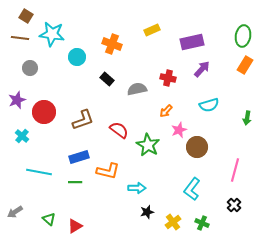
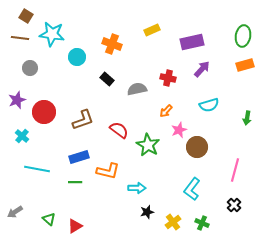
orange rectangle: rotated 42 degrees clockwise
cyan line: moved 2 px left, 3 px up
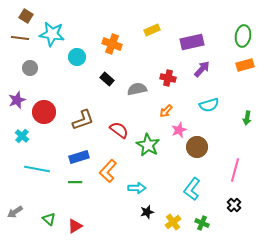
orange L-shape: rotated 120 degrees clockwise
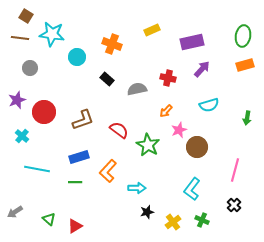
green cross: moved 3 px up
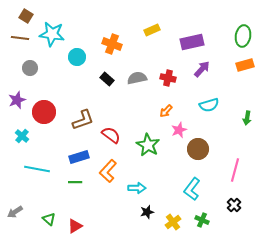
gray semicircle: moved 11 px up
red semicircle: moved 8 px left, 5 px down
brown circle: moved 1 px right, 2 px down
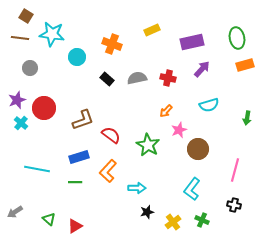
green ellipse: moved 6 px left, 2 px down; rotated 20 degrees counterclockwise
red circle: moved 4 px up
cyan cross: moved 1 px left, 13 px up
black cross: rotated 32 degrees counterclockwise
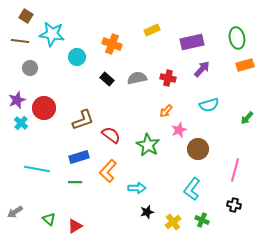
brown line: moved 3 px down
green arrow: rotated 32 degrees clockwise
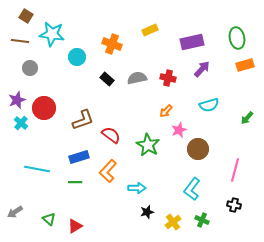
yellow rectangle: moved 2 px left
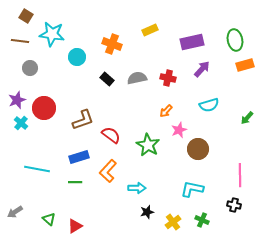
green ellipse: moved 2 px left, 2 px down
pink line: moved 5 px right, 5 px down; rotated 15 degrees counterclockwise
cyan L-shape: rotated 65 degrees clockwise
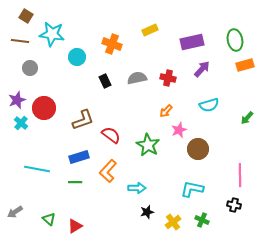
black rectangle: moved 2 px left, 2 px down; rotated 24 degrees clockwise
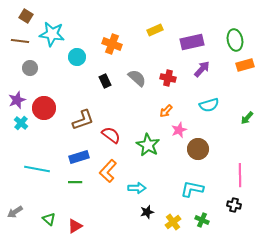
yellow rectangle: moved 5 px right
gray semicircle: rotated 54 degrees clockwise
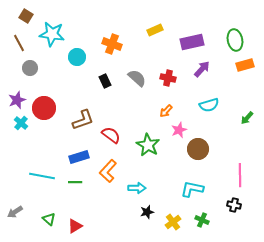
brown line: moved 1 px left, 2 px down; rotated 54 degrees clockwise
cyan line: moved 5 px right, 7 px down
